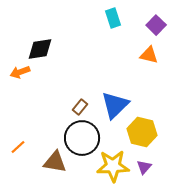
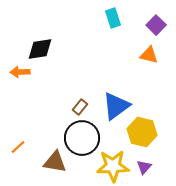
orange arrow: rotated 18 degrees clockwise
blue triangle: moved 1 px right, 1 px down; rotated 8 degrees clockwise
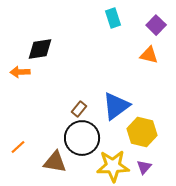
brown rectangle: moved 1 px left, 2 px down
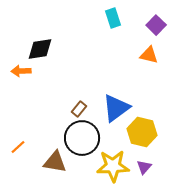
orange arrow: moved 1 px right, 1 px up
blue triangle: moved 2 px down
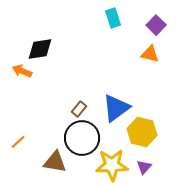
orange triangle: moved 1 px right, 1 px up
orange arrow: moved 1 px right; rotated 24 degrees clockwise
orange line: moved 5 px up
yellow star: moved 1 px left, 1 px up
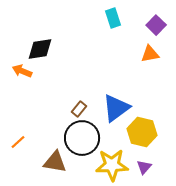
orange triangle: rotated 24 degrees counterclockwise
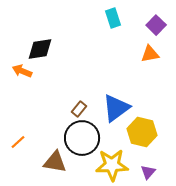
purple triangle: moved 4 px right, 5 px down
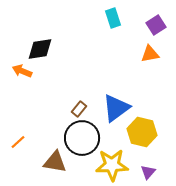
purple square: rotated 12 degrees clockwise
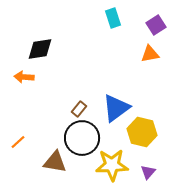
orange arrow: moved 2 px right, 6 px down; rotated 18 degrees counterclockwise
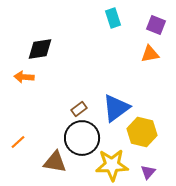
purple square: rotated 36 degrees counterclockwise
brown rectangle: rotated 14 degrees clockwise
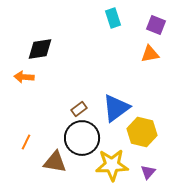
orange line: moved 8 px right; rotated 21 degrees counterclockwise
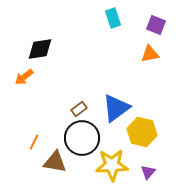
orange arrow: rotated 42 degrees counterclockwise
orange line: moved 8 px right
